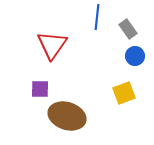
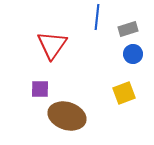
gray rectangle: rotated 72 degrees counterclockwise
blue circle: moved 2 px left, 2 px up
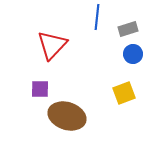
red triangle: rotated 8 degrees clockwise
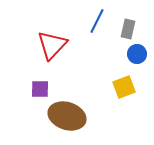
blue line: moved 4 px down; rotated 20 degrees clockwise
gray rectangle: rotated 60 degrees counterclockwise
blue circle: moved 4 px right
yellow square: moved 6 px up
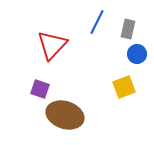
blue line: moved 1 px down
purple square: rotated 18 degrees clockwise
brown ellipse: moved 2 px left, 1 px up
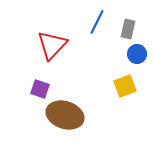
yellow square: moved 1 px right, 1 px up
